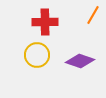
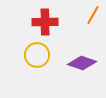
purple diamond: moved 2 px right, 2 px down
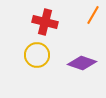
red cross: rotated 15 degrees clockwise
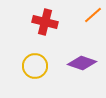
orange line: rotated 18 degrees clockwise
yellow circle: moved 2 px left, 11 px down
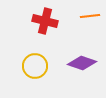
orange line: moved 3 px left, 1 px down; rotated 36 degrees clockwise
red cross: moved 1 px up
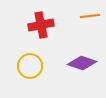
red cross: moved 4 px left, 4 px down; rotated 25 degrees counterclockwise
yellow circle: moved 5 px left
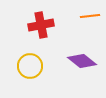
purple diamond: moved 2 px up; rotated 20 degrees clockwise
